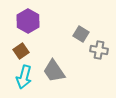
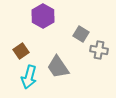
purple hexagon: moved 15 px right, 5 px up
gray trapezoid: moved 4 px right, 4 px up
cyan arrow: moved 5 px right
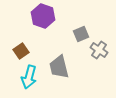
purple hexagon: rotated 10 degrees counterclockwise
gray square: rotated 35 degrees clockwise
gray cross: rotated 24 degrees clockwise
gray trapezoid: moved 1 px right; rotated 20 degrees clockwise
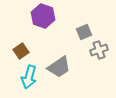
gray square: moved 3 px right, 2 px up
gray cross: rotated 36 degrees clockwise
gray trapezoid: rotated 110 degrees counterclockwise
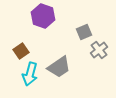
gray cross: rotated 18 degrees counterclockwise
cyan arrow: moved 1 px right, 3 px up
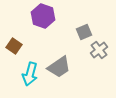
brown square: moved 7 px left, 5 px up; rotated 21 degrees counterclockwise
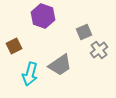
brown square: rotated 28 degrees clockwise
gray trapezoid: moved 1 px right, 2 px up
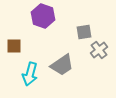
gray square: rotated 14 degrees clockwise
brown square: rotated 28 degrees clockwise
gray trapezoid: moved 2 px right
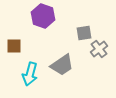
gray square: moved 1 px down
gray cross: moved 1 px up
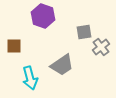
gray square: moved 1 px up
gray cross: moved 2 px right, 2 px up
cyan arrow: moved 4 px down; rotated 30 degrees counterclockwise
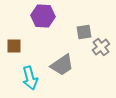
purple hexagon: rotated 15 degrees counterclockwise
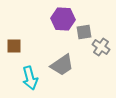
purple hexagon: moved 20 px right, 3 px down
gray cross: rotated 18 degrees counterclockwise
